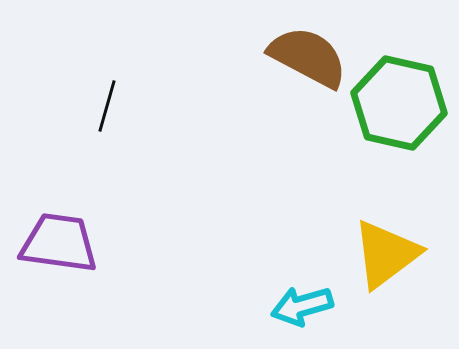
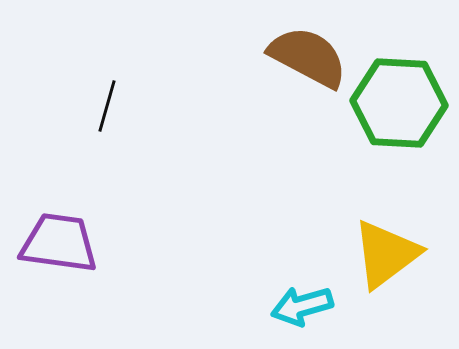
green hexagon: rotated 10 degrees counterclockwise
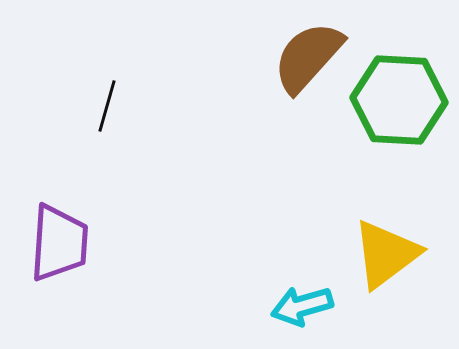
brown semicircle: rotated 76 degrees counterclockwise
green hexagon: moved 3 px up
purple trapezoid: rotated 86 degrees clockwise
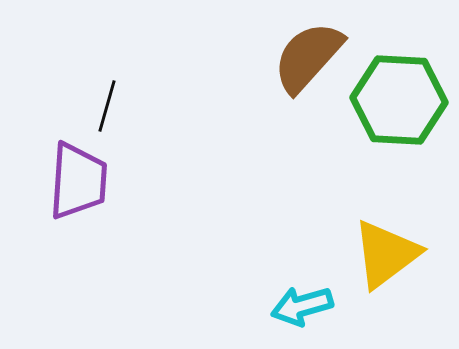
purple trapezoid: moved 19 px right, 62 px up
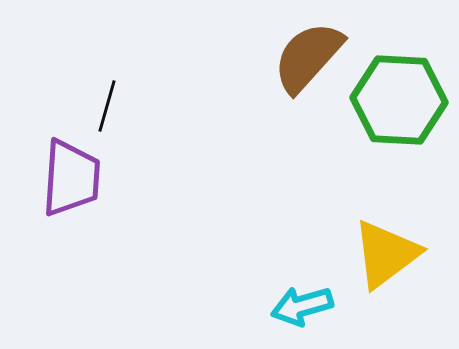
purple trapezoid: moved 7 px left, 3 px up
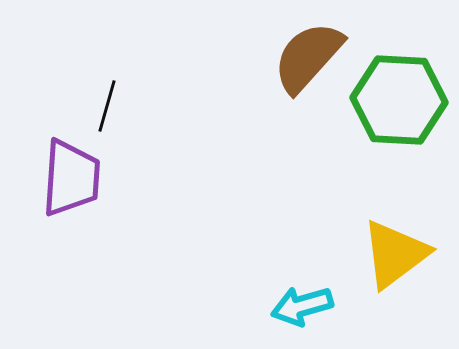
yellow triangle: moved 9 px right
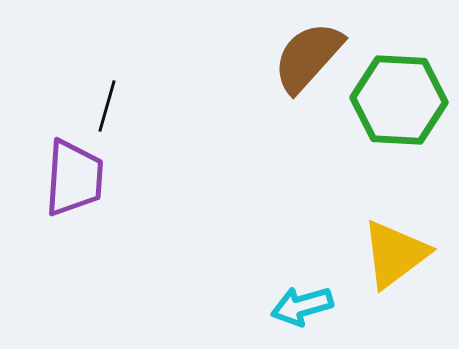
purple trapezoid: moved 3 px right
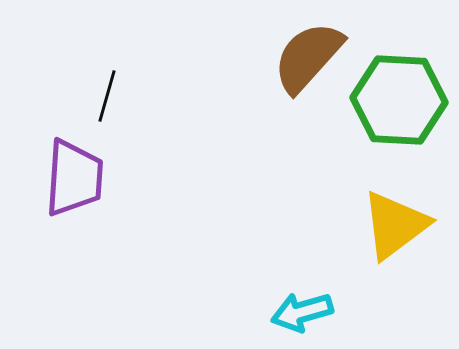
black line: moved 10 px up
yellow triangle: moved 29 px up
cyan arrow: moved 6 px down
